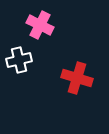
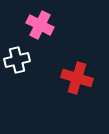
white cross: moved 2 px left
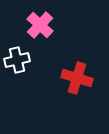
pink cross: rotated 16 degrees clockwise
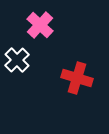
white cross: rotated 30 degrees counterclockwise
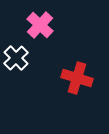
white cross: moved 1 px left, 2 px up
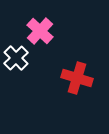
pink cross: moved 6 px down
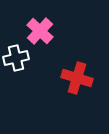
white cross: rotated 30 degrees clockwise
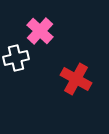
red cross: moved 1 px left, 1 px down; rotated 12 degrees clockwise
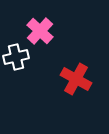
white cross: moved 1 px up
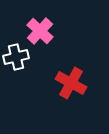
red cross: moved 5 px left, 4 px down
